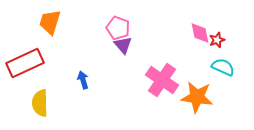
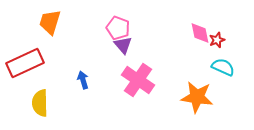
pink cross: moved 24 px left
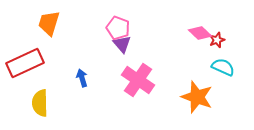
orange trapezoid: moved 1 px left, 1 px down
pink diamond: rotated 35 degrees counterclockwise
purple triangle: moved 1 px left, 1 px up
blue arrow: moved 1 px left, 2 px up
orange star: rotated 12 degrees clockwise
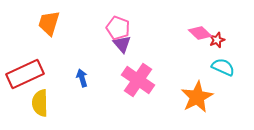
red rectangle: moved 11 px down
orange star: rotated 24 degrees clockwise
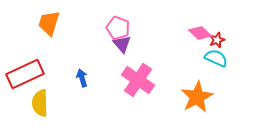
cyan semicircle: moved 7 px left, 9 px up
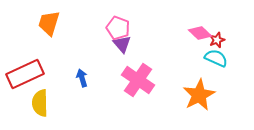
orange star: moved 2 px right, 2 px up
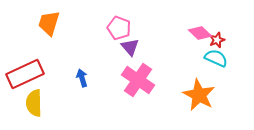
pink pentagon: moved 1 px right
purple triangle: moved 8 px right, 3 px down
orange star: rotated 16 degrees counterclockwise
yellow semicircle: moved 6 px left
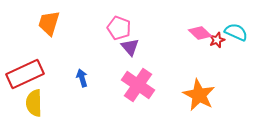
cyan semicircle: moved 20 px right, 26 px up
pink cross: moved 5 px down
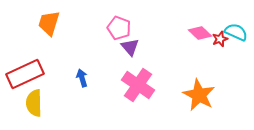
red star: moved 3 px right, 1 px up
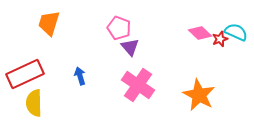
blue arrow: moved 2 px left, 2 px up
